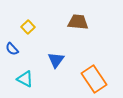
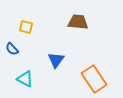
yellow square: moved 2 px left; rotated 32 degrees counterclockwise
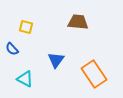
orange rectangle: moved 5 px up
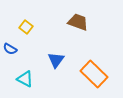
brown trapezoid: rotated 15 degrees clockwise
yellow square: rotated 24 degrees clockwise
blue semicircle: moved 2 px left; rotated 16 degrees counterclockwise
orange rectangle: rotated 12 degrees counterclockwise
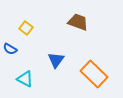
yellow square: moved 1 px down
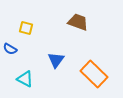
yellow square: rotated 24 degrees counterclockwise
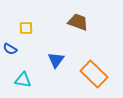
yellow square: rotated 16 degrees counterclockwise
cyan triangle: moved 2 px left, 1 px down; rotated 18 degrees counterclockwise
